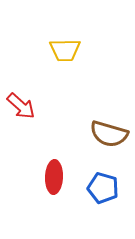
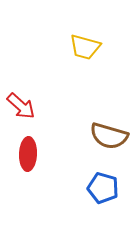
yellow trapezoid: moved 20 px right, 3 px up; rotated 16 degrees clockwise
brown semicircle: moved 2 px down
red ellipse: moved 26 px left, 23 px up
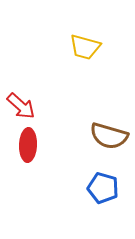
red ellipse: moved 9 px up
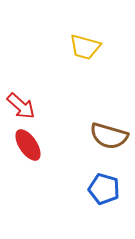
red ellipse: rotated 36 degrees counterclockwise
blue pentagon: moved 1 px right, 1 px down
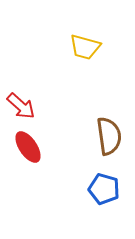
brown semicircle: rotated 114 degrees counterclockwise
red ellipse: moved 2 px down
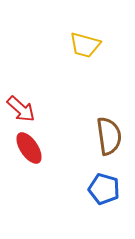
yellow trapezoid: moved 2 px up
red arrow: moved 3 px down
red ellipse: moved 1 px right, 1 px down
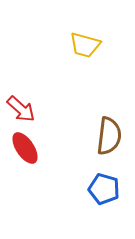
brown semicircle: rotated 15 degrees clockwise
red ellipse: moved 4 px left
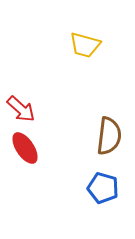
blue pentagon: moved 1 px left, 1 px up
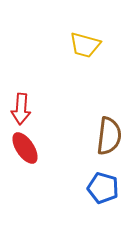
red arrow: rotated 52 degrees clockwise
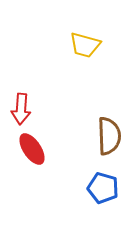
brown semicircle: rotated 9 degrees counterclockwise
red ellipse: moved 7 px right, 1 px down
